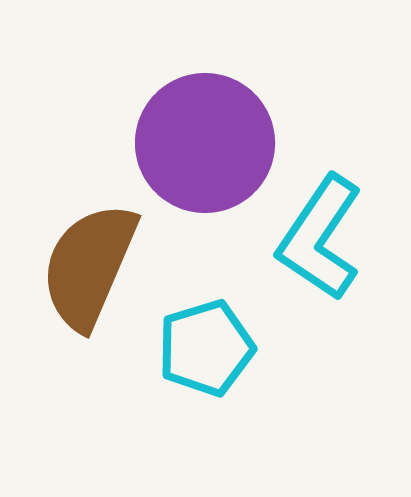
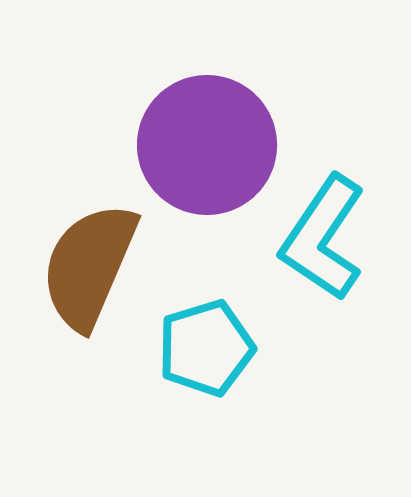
purple circle: moved 2 px right, 2 px down
cyan L-shape: moved 3 px right
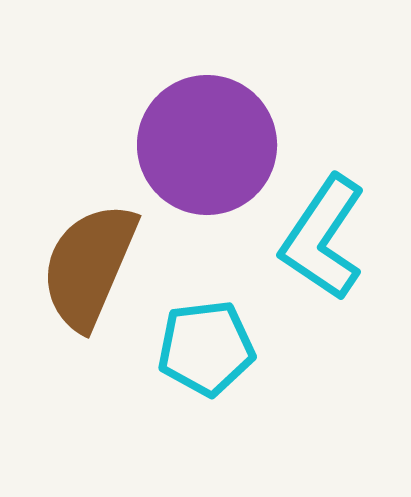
cyan pentagon: rotated 10 degrees clockwise
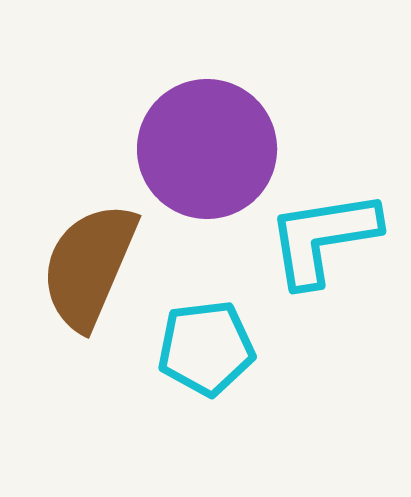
purple circle: moved 4 px down
cyan L-shape: rotated 47 degrees clockwise
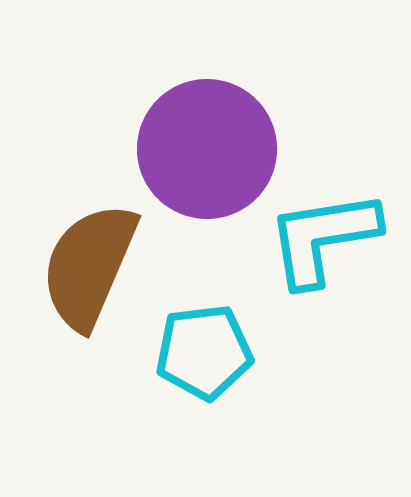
cyan pentagon: moved 2 px left, 4 px down
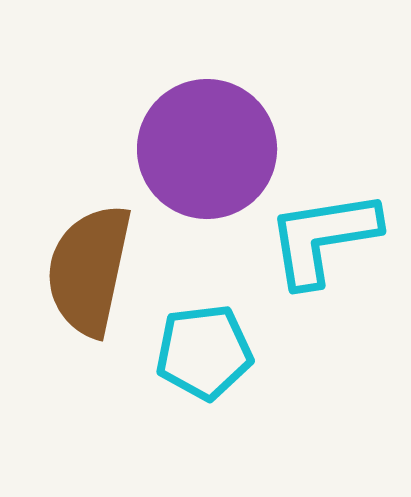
brown semicircle: moved 4 px down; rotated 11 degrees counterclockwise
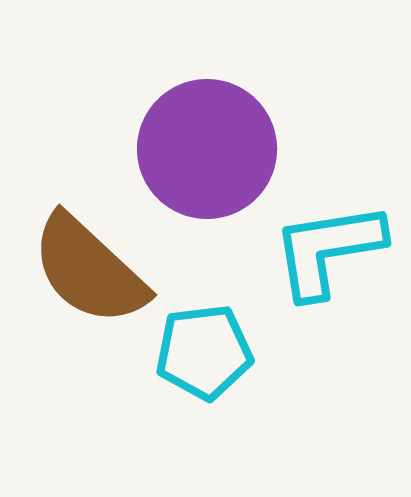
cyan L-shape: moved 5 px right, 12 px down
brown semicircle: rotated 59 degrees counterclockwise
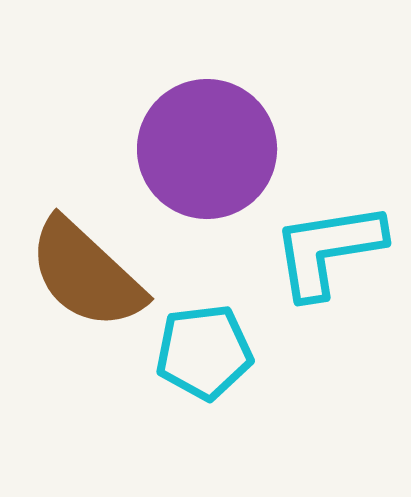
brown semicircle: moved 3 px left, 4 px down
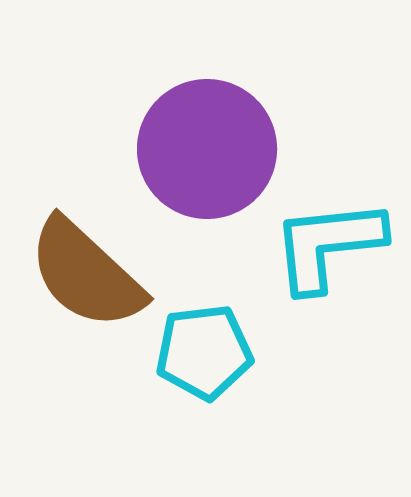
cyan L-shape: moved 5 px up; rotated 3 degrees clockwise
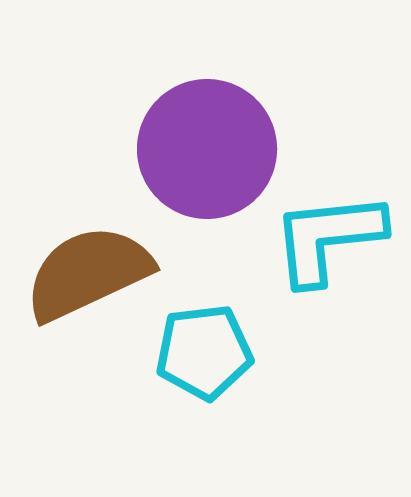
cyan L-shape: moved 7 px up
brown semicircle: moved 2 px right, 1 px up; rotated 112 degrees clockwise
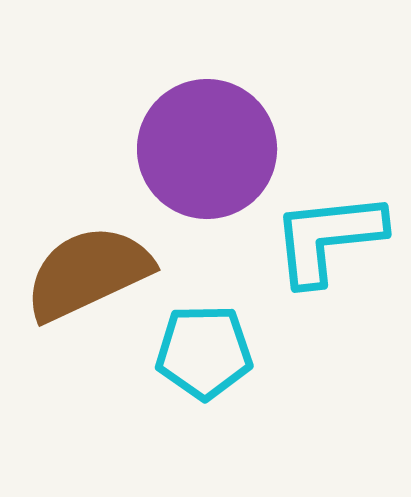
cyan pentagon: rotated 6 degrees clockwise
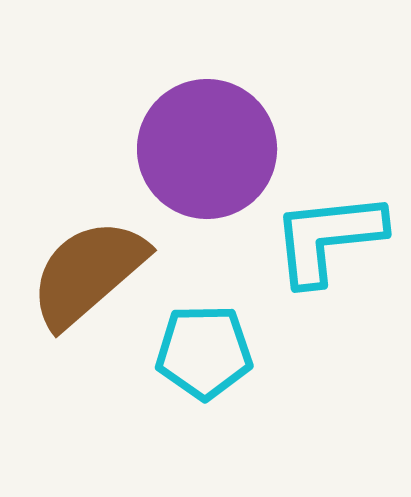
brown semicircle: rotated 16 degrees counterclockwise
